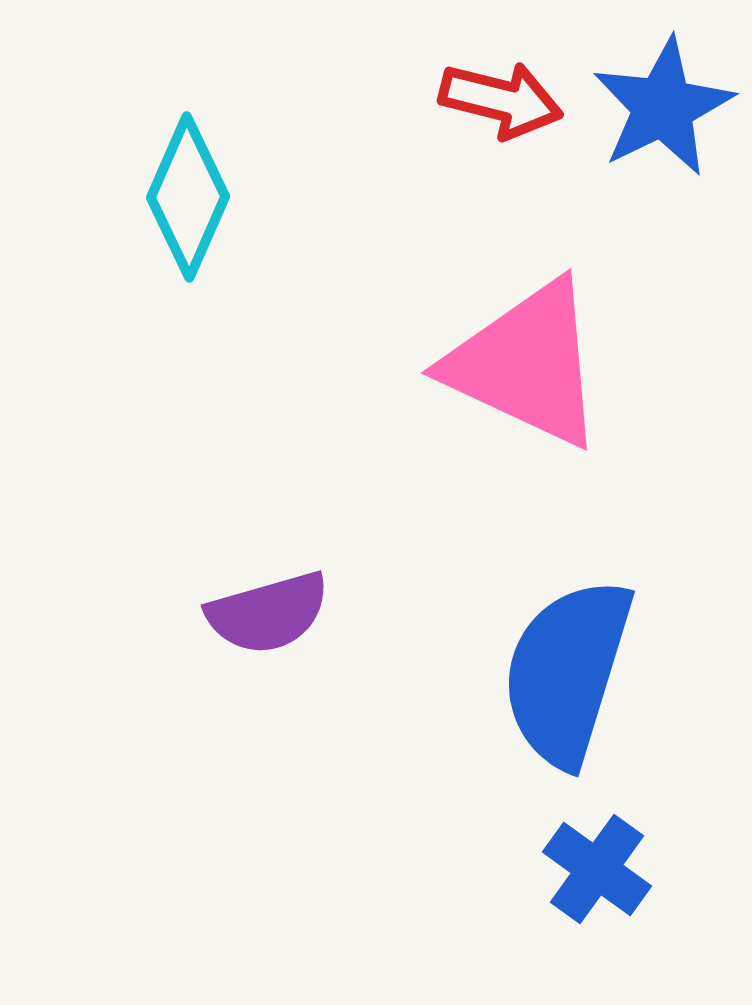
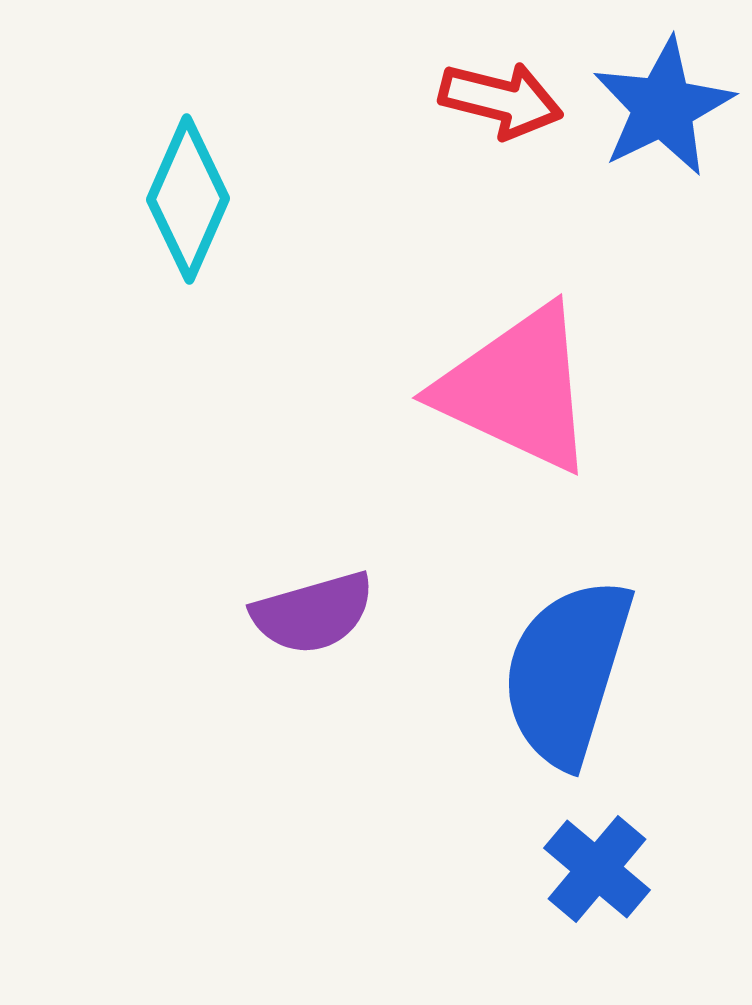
cyan diamond: moved 2 px down
pink triangle: moved 9 px left, 25 px down
purple semicircle: moved 45 px right
blue cross: rotated 4 degrees clockwise
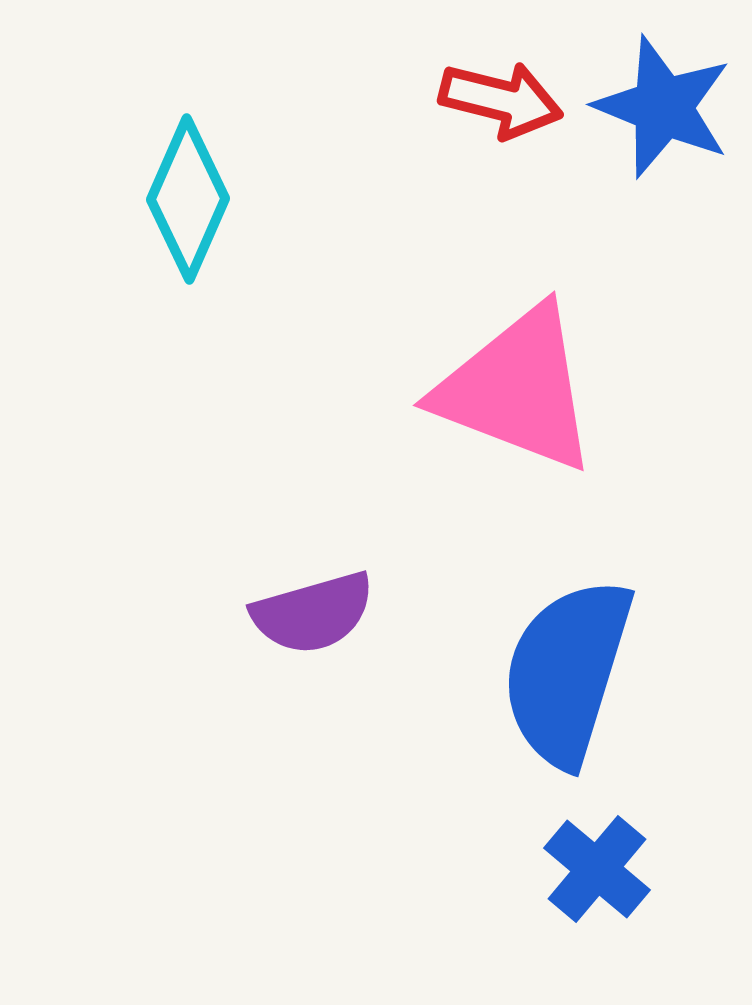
blue star: rotated 24 degrees counterclockwise
pink triangle: rotated 4 degrees counterclockwise
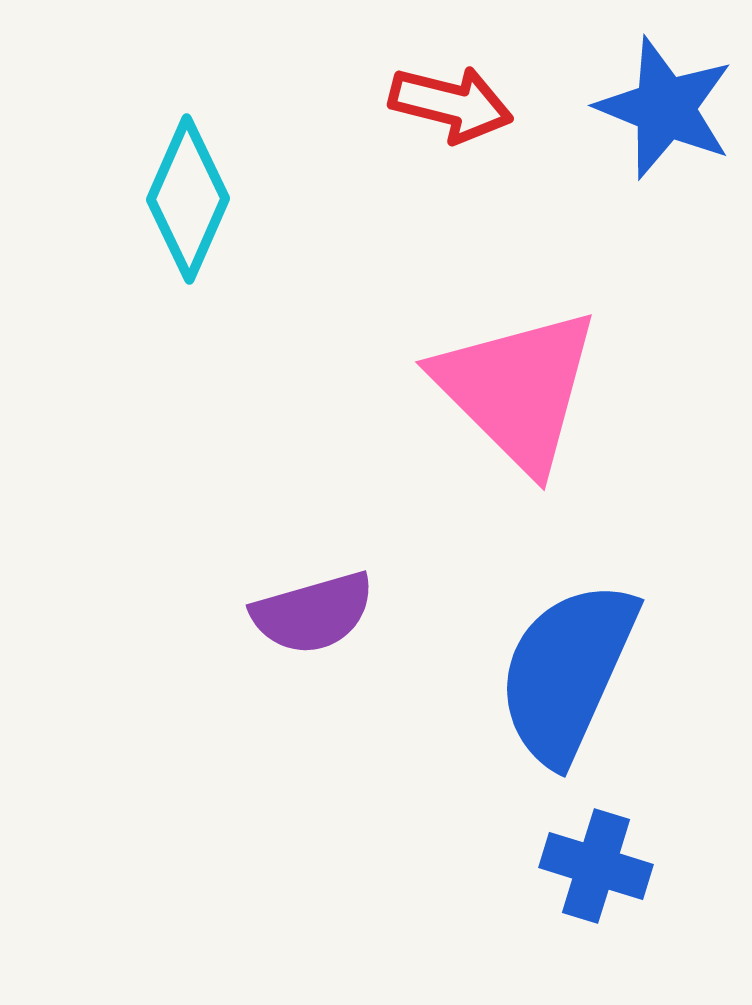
red arrow: moved 50 px left, 4 px down
blue star: moved 2 px right, 1 px down
pink triangle: rotated 24 degrees clockwise
blue semicircle: rotated 7 degrees clockwise
blue cross: moved 1 px left, 3 px up; rotated 23 degrees counterclockwise
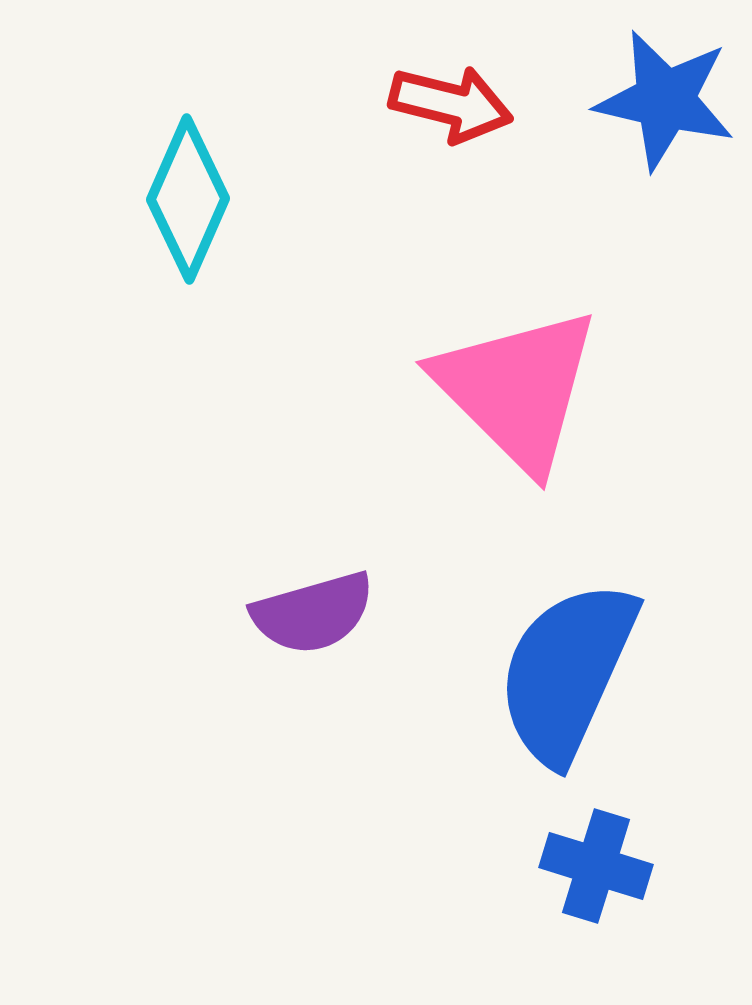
blue star: moved 8 px up; rotated 9 degrees counterclockwise
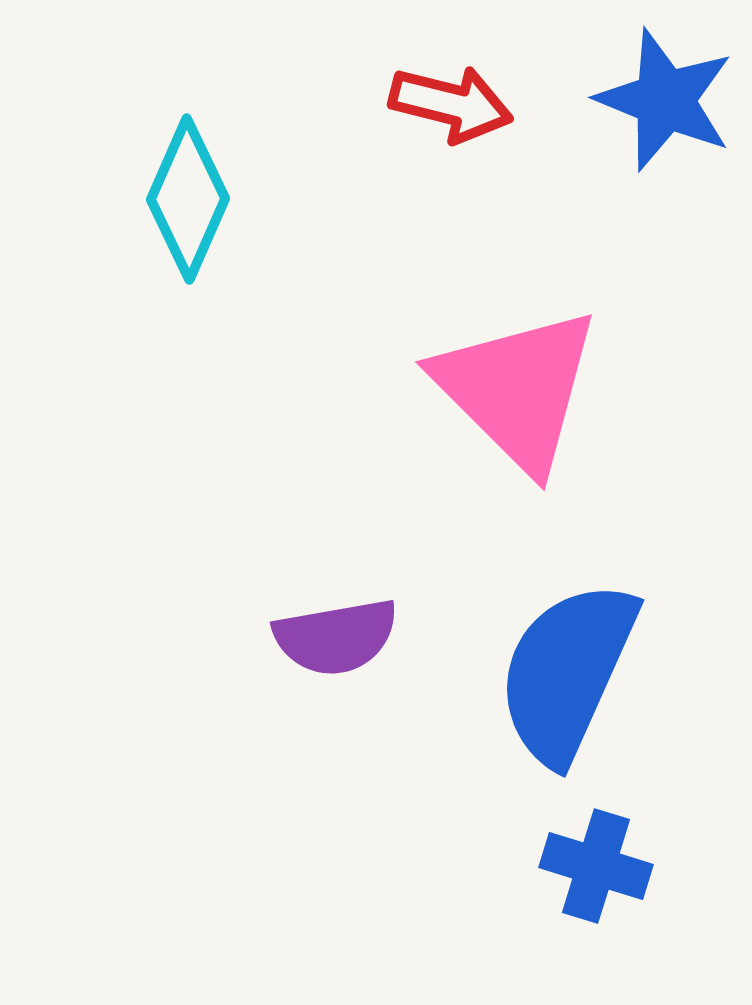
blue star: rotated 9 degrees clockwise
purple semicircle: moved 23 px right, 24 px down; rotated 6 degrees clockwise
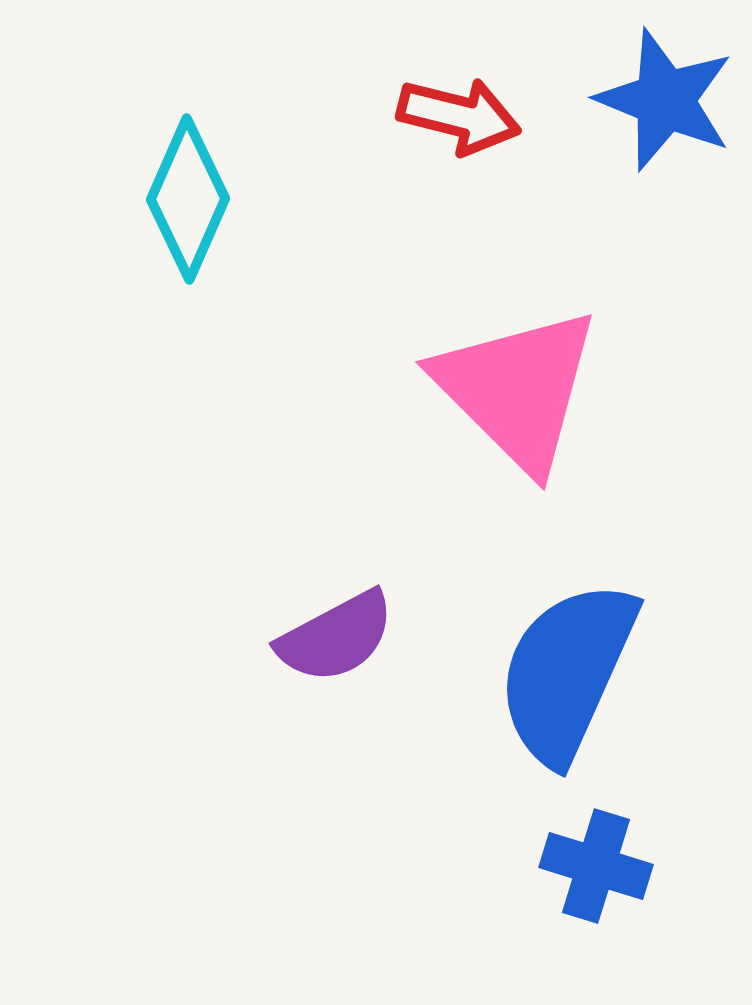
red arrow: moved 8 px right, 12 px down
purple semicircle: rotated 18 degrees counterclockwise
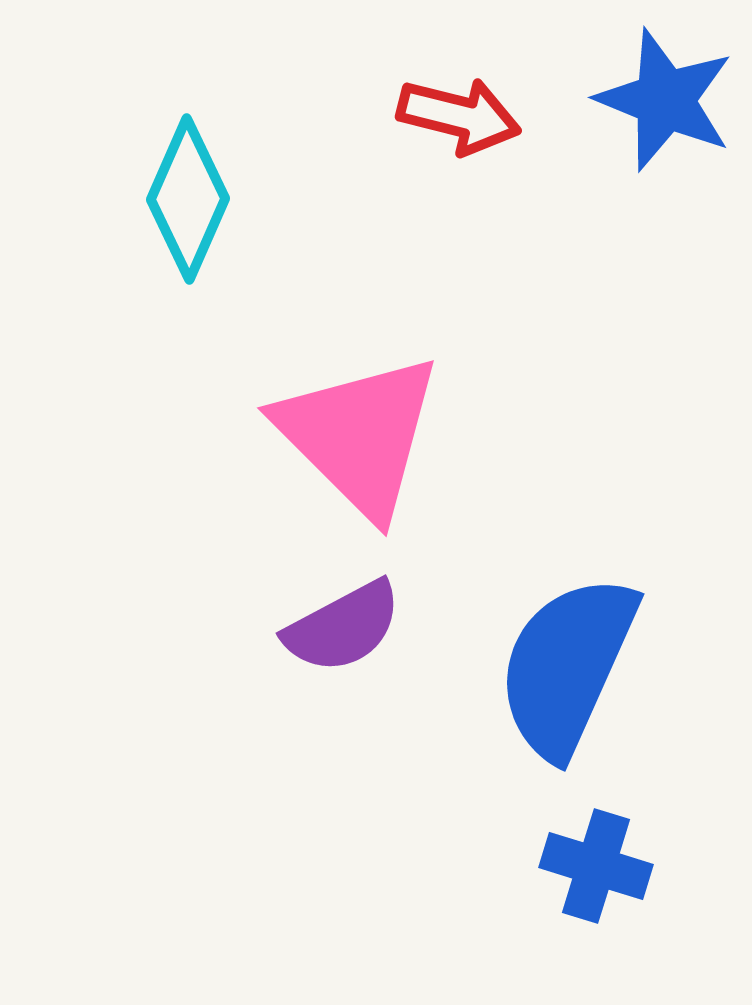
pink triangle: moved 158 px left, 46 px down
purple semicircle: moved 7 px right, 10 px up
blue semicircle: moved 6 px up
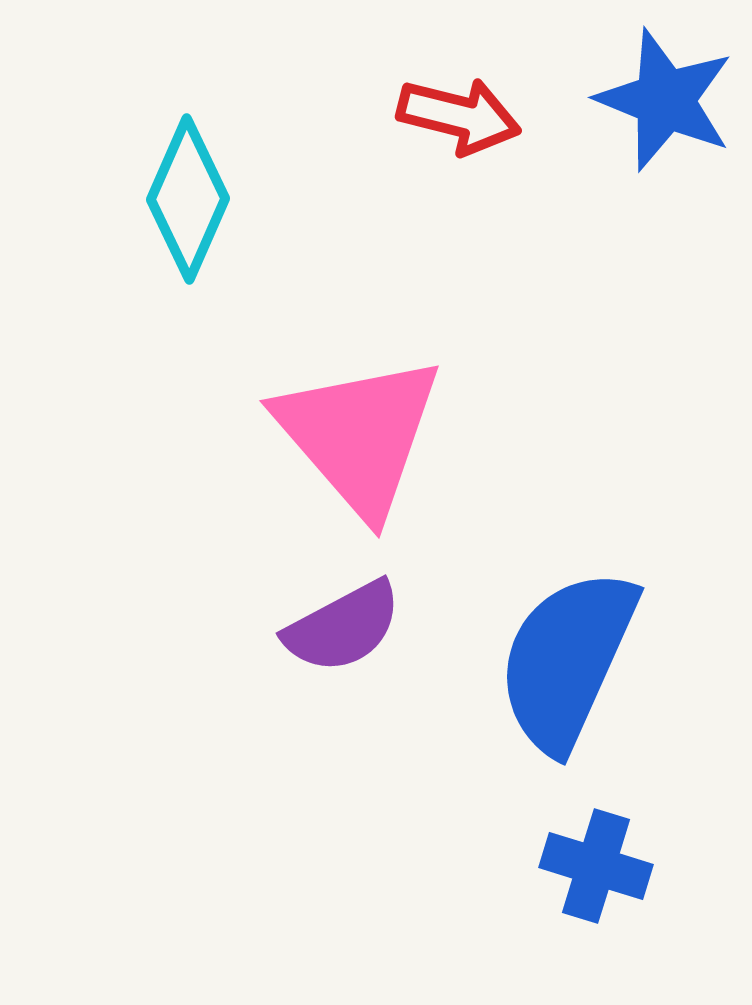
pink triangle: rotated 4 degrees clockwise
blue semicircle: moved 6 px up
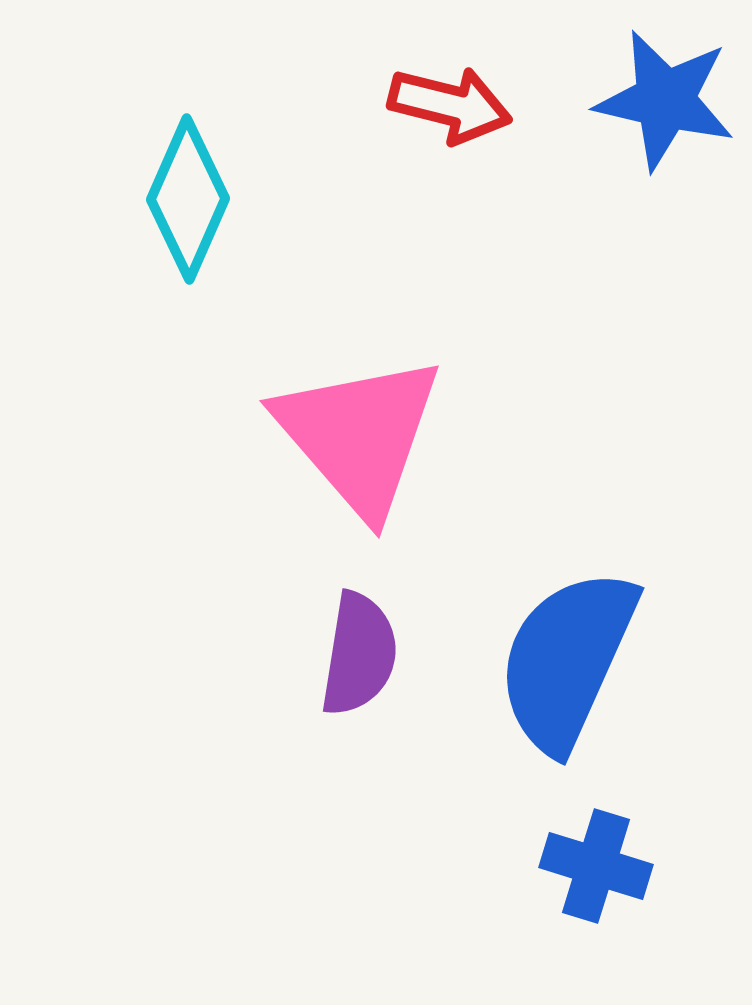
blue star: rotated 9 degrees counterclockwise
red arrow: moved 9 px left, 11 px up
purple semicircle: moved 16 px right, 27 px down; rotated 53 degrees counterclockwise
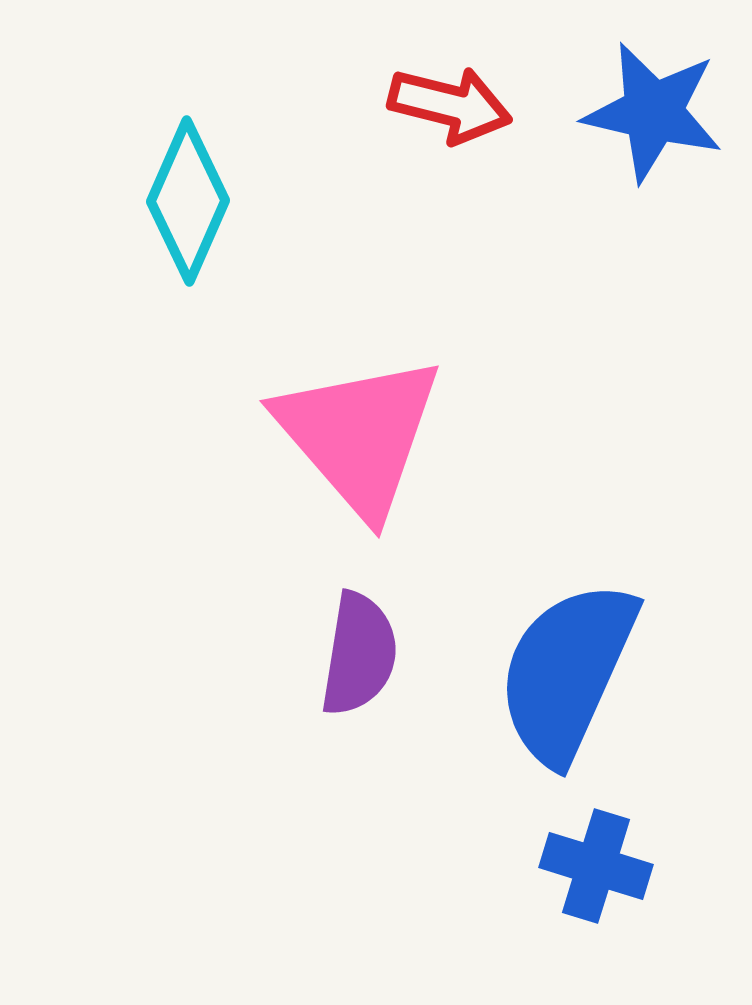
blue star: moved 12 px left, 12 px down
cyan diamond: moved 2 px down
blue semicircle: moved 12 px down
